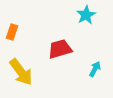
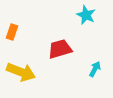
cyan star: rotated 18 degrees counterclockwise
yellow arrow: rotated 32 degrees counterclockwise
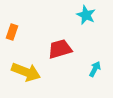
yellow arrow: moved 5 px right
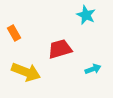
orange rectangle: moved 2 px right, 1 px down; rotated 49 degrees counterclockwise
cyan arrow: moved 2 px left; rotated 42 degrees clockwise
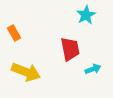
cyan star: rotated 18 degrees clockwise
red trapezoid: moved 10 px right; rotated 95 degrees clockwise
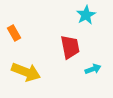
red trapezoid: moved 2 px up
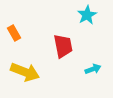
cyan star: moved 1 px right
red trapezoid: moved 7 px left, 1 px up
yellow arrow: moved 1 px left
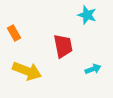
cyan star: rotated 24 degrees counterclockwise
yellow arrow: moved 2 px right, 1 px up
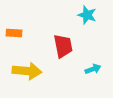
orange rectangle: rotated 56 degrees counterclockwise
yellow arrow: rotated 16 degrees counterclockwise
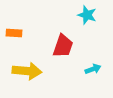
red trapezoid: rotated 30 degrees clockwise
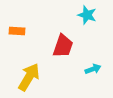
orange rectangle: moved 3 px right, 2 px up
yellow arrow: moved 2 px right, 6 px down; rotated 64 degrees counterclockwise
